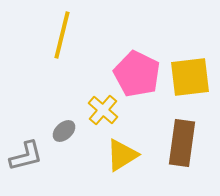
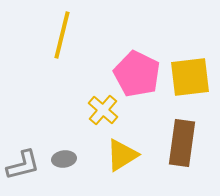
gray ellipse: moved 28 px down; rotated 35 degrees clockwise
gray L-shape: moved 3 px left, 9 px down
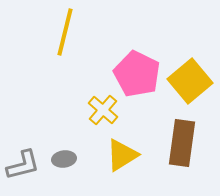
yellow line: moved 3 px right, 3 px up
yellow square: moved 4 px down; rotated 33 degrees counterclockwise
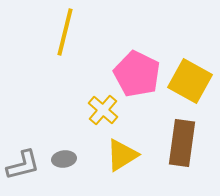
yellow square: rotated 21 degrees counterclockwise
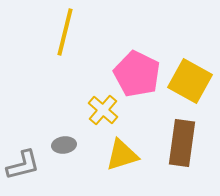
yellow triangle: rotated 15 degrees clockwise
gray ellipse: moved 14 px up
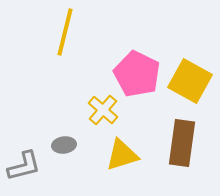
gray L-shape: moved 1 px right, 1 px down
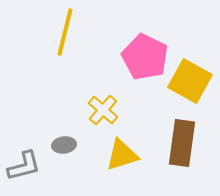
pink pentagon: moved 8 px right, 17 px up
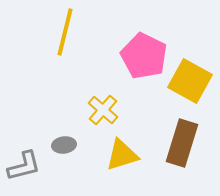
pink pentagon: moved 1 px left, 1 px up
brown rectangle: rotated 9 degrees clockwise
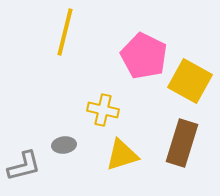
yellow cross: rotated 28 degrees counterclockwise
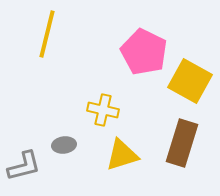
yellow line: moved 18 px left, 2 px down
pink pentagon: moved 4 px up
